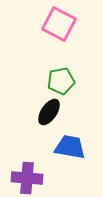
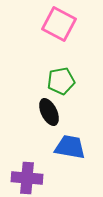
black ellipse: rotated 60 degrees counterclockwise
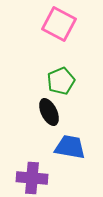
green pentagon: rotated 12 degrees counterclockwise
purple cross: moved 5 px right
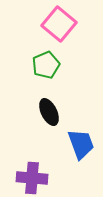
pink square: rotated 12 degrees clockwise
green pentagon: moved 15 px left, 16 px up
blue trapezoid: moved 11 px right, 3 px up; rotated 60 degrees clockwise
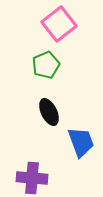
pink square: rotated 12 degrees clockwise
blue trapezoid: moved 2 px up
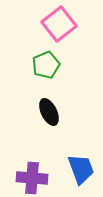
blue trapezoid: moved 27 px down
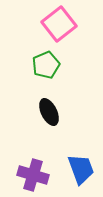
purple cross: moved 1 px right, 3 px up; rotated 12 degrees clockwise
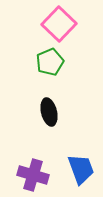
pink square: rotated 8 degrees counterclockwise
green pentagon: moved 4 px right, 3 px up
black ellipse: rotated 12 degrees clockwise
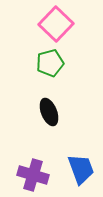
pink square: moved 3 px left
green pentagon: moved 1 px down; rotated 8 degrees clockwise
black ellipse: rotated 8 degrees counterclockwise
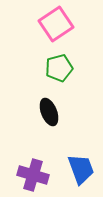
pink square: rotated 12 degrees clockwise
green pentagon: moved 9 px right, 5 px down
